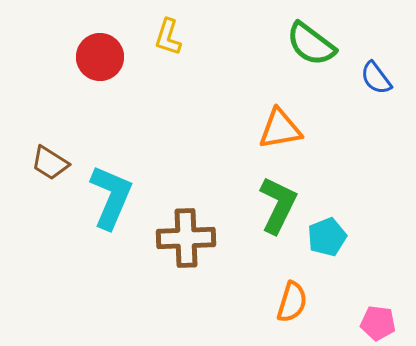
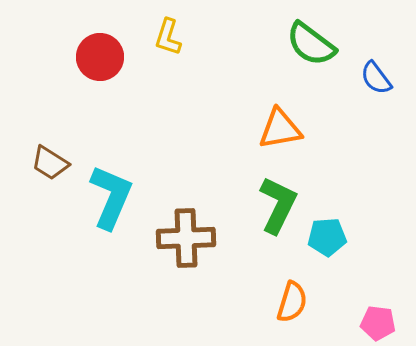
cyan pentagon: rotated 18 degrees clockwise
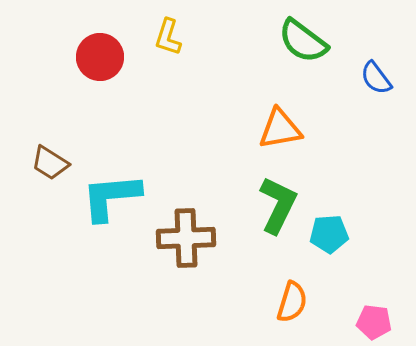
green semicircle: moved 8 px left, 3 px up
cyan L-shape: rotated 118 degrees counterclockwise
cyan pentagon: moved 2 px right, 3 px up
pink pentagon: moved 4 px left, 1 px up
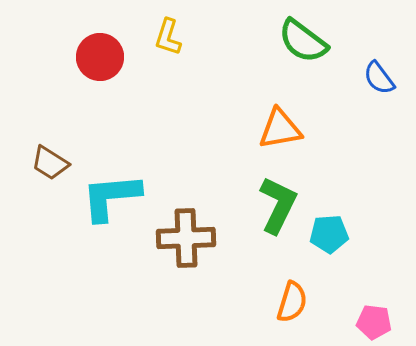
blue semicircle: moved 3 px right
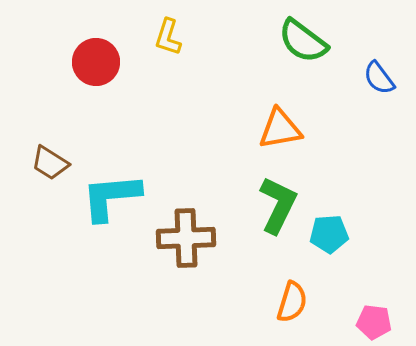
red circle: moved 4 px left, 5 px down
